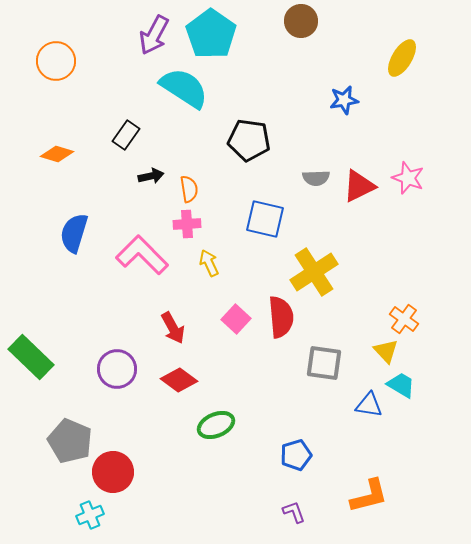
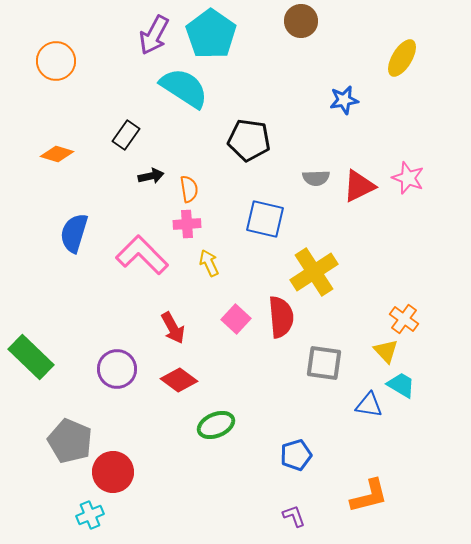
purple L-shape: moved 4 px down
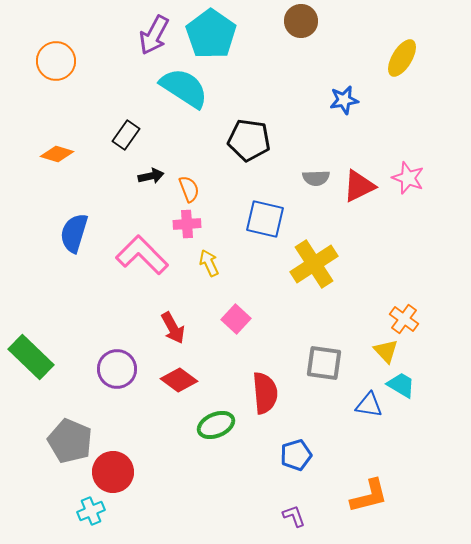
orange semicircle: rotated 12 degrees counterclockwise
yellow cross: moved 8 px up
red semicircle: moved 16 px left, 76 px down
cyan cross: moved 1 px right, 4 px up
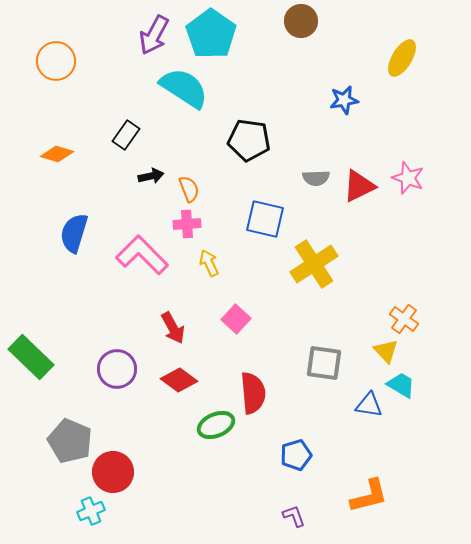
red semicircle: moved 12 px left
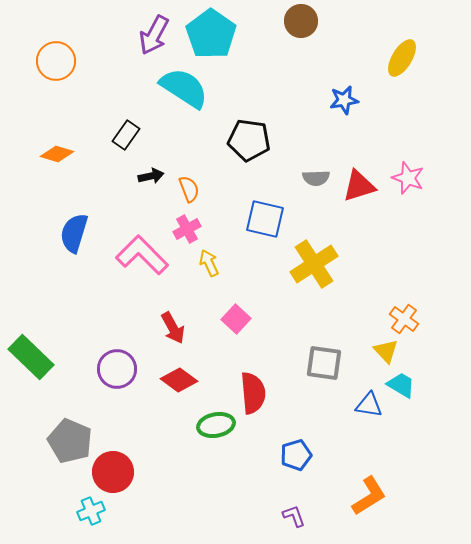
red triangle: rotated 9 degrees clockwise
pink cross: moved 5 px down; rotated 24 degrees counterclockwise
green ellipse: rotated 12 degrees clockwise
orange L-shape: rotated 18 degrees counterclockwise
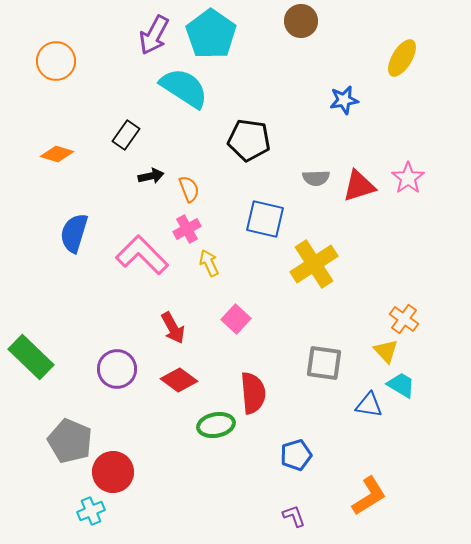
pink star: rotated 16 degrees clockwise
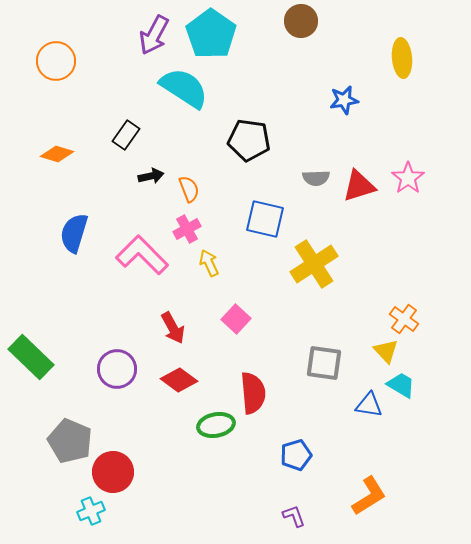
yellow ellipse: rotated 36 degrees counterclockwise
